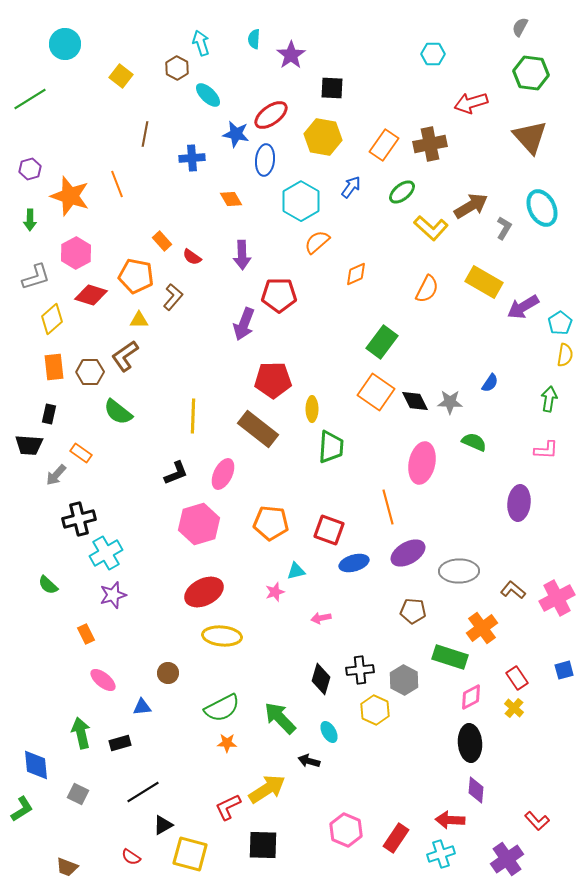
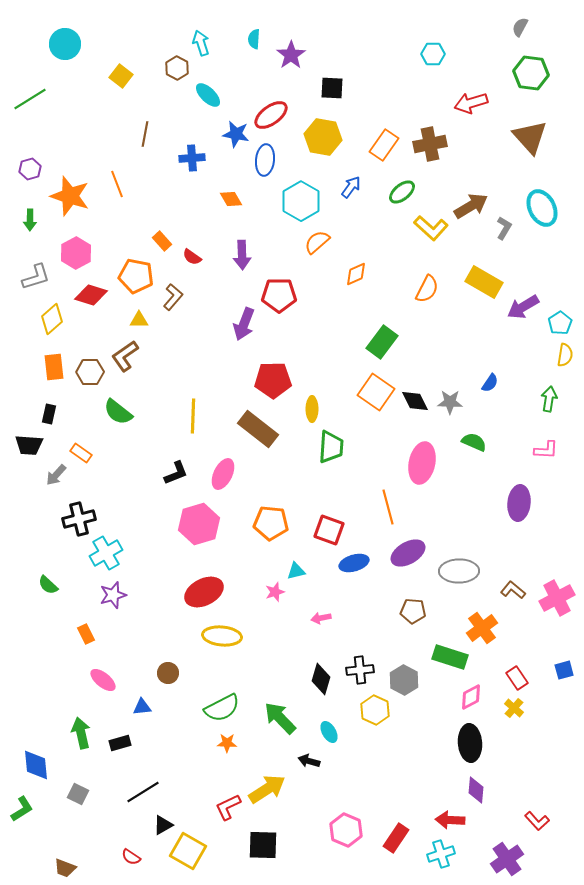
yellow square at (190, 854): moved 2 px left, 3 px up; rotated 15 degrees clockwise
brown trapezoid at (67, 867): moved 2 px left, 1 px down
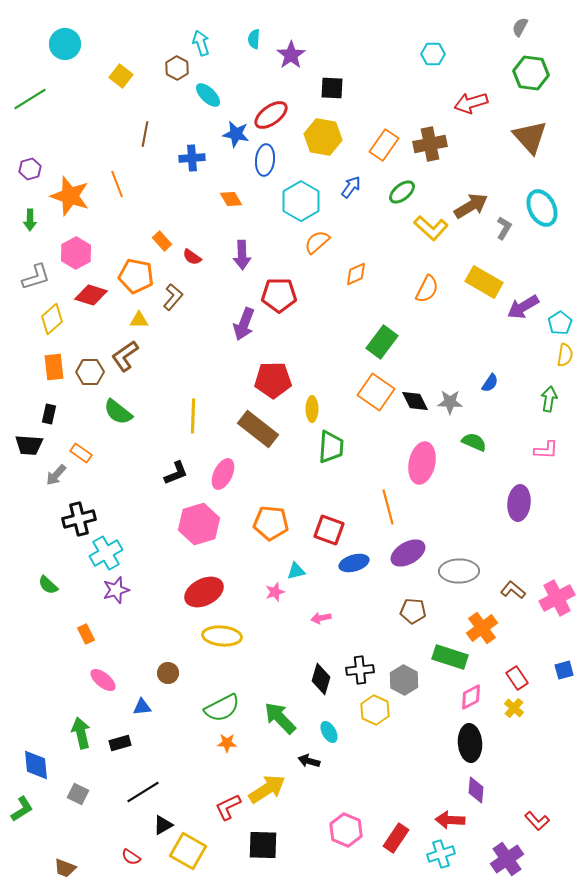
purple star at (113, 595): moved 3 px right, 5 px up
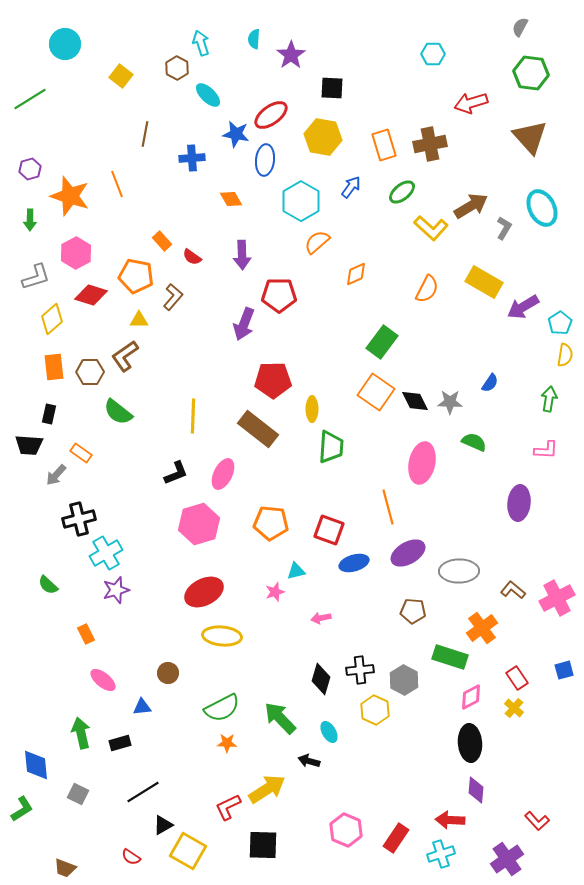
orange rectangle at (384, 145): rotated 52 degrees counterclockwise
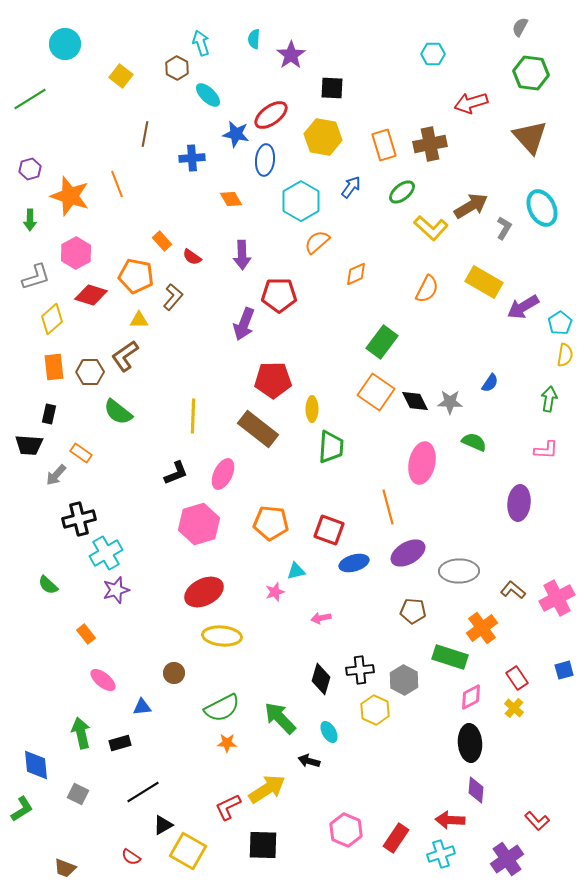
orange rectangle at (86, 634): rotated 12 degrees counterclockwise
brown circle at (168, 673): moved 6 px right
